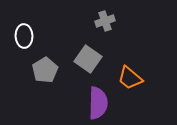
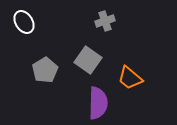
white ellipse: moved 14 px up; rotated 30 degrees counterclockwise
gray square: moved 1 px down
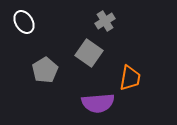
gray cross: rotated 12 degrees counterclockwise
gray square: moved 1 px right, 7 px up
orange trapezoid: rotated 120 degrees counterclockwise
purple semicircle: rotated 84 degrees clockwise
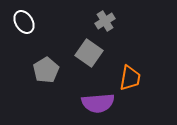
gray pentagon: moved 1 px right
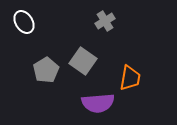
gray square: moved 6 px left, 8 px down
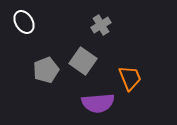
gray cross: moved 4 px left, 4 px down
gray pentagon: rotated 10 degrees clockwise
orange trapezoid: rotated 32 degrees counterclockwise
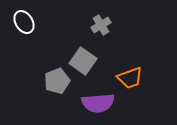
gray pentagon: moved 11 px right, 11 px down
orange trapezoid: rotated 92 degrees clockwise
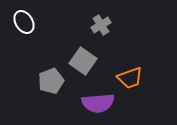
gray pentagon: moved 6 px left
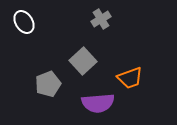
gray cross: moved 6 px up
gray square: rotated 12 degrees clockwise
gray pentagon: moved 3 px left, 3 px down
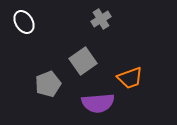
gray square: rotated 8 degrees clockwise
